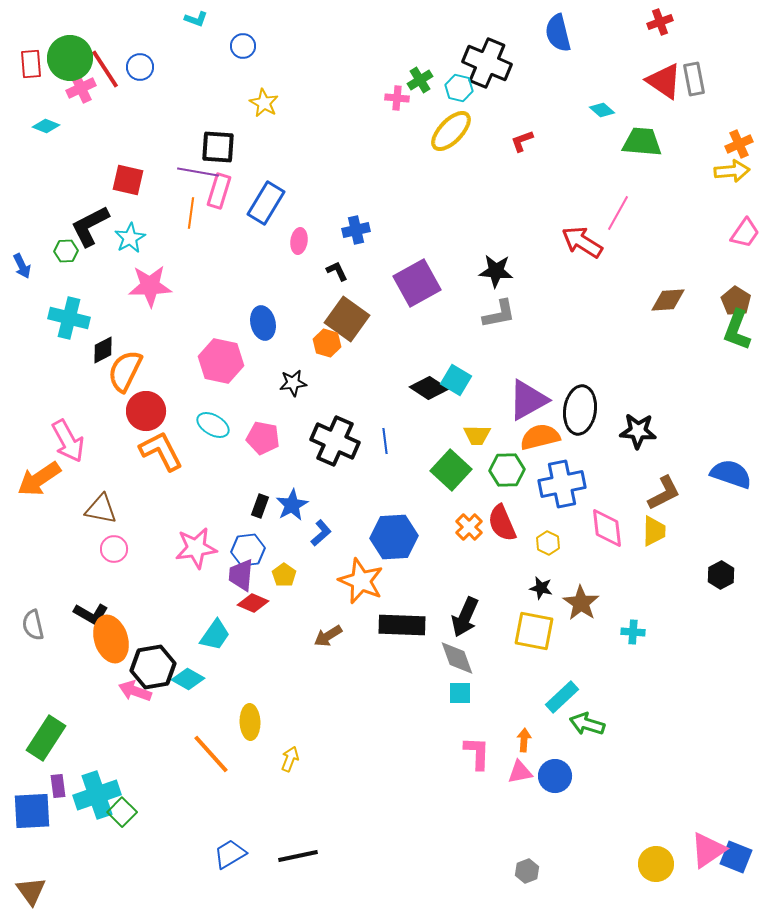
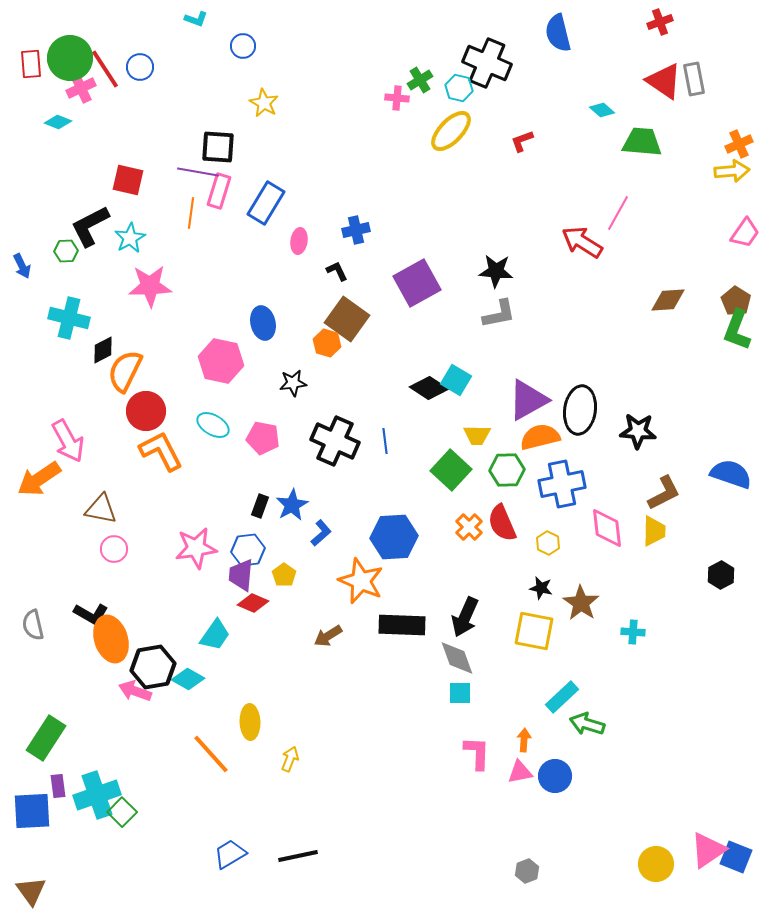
cyan diamond at (46, 126): moved 12 px right, 4 px up
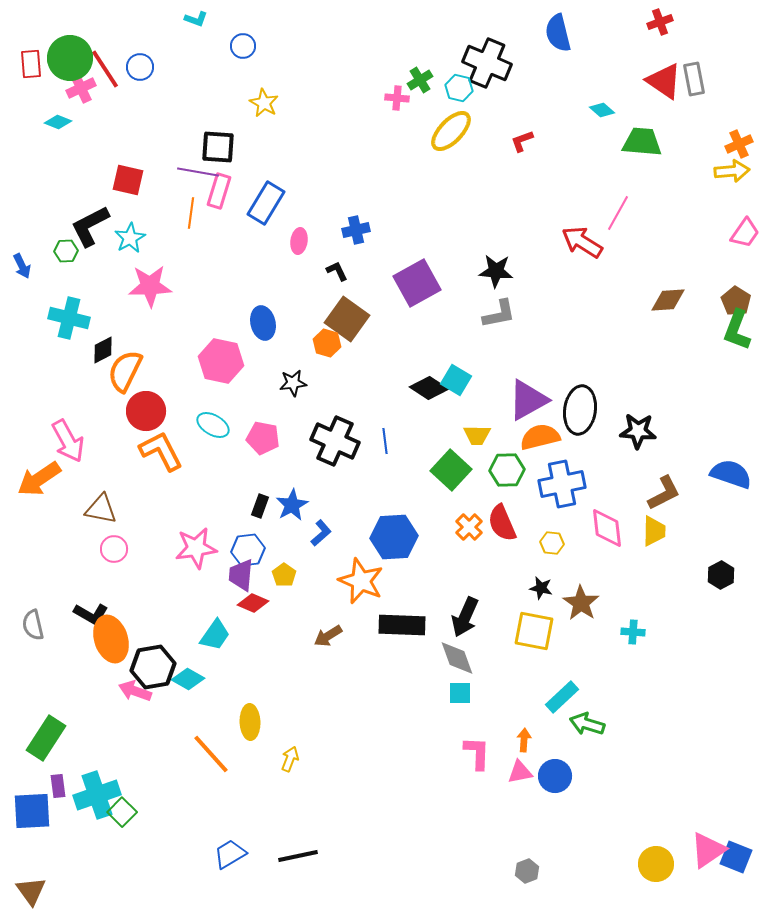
yellow hexagon at (548, 543): moved 4 px right; rotated 20 degrees counterclockwise
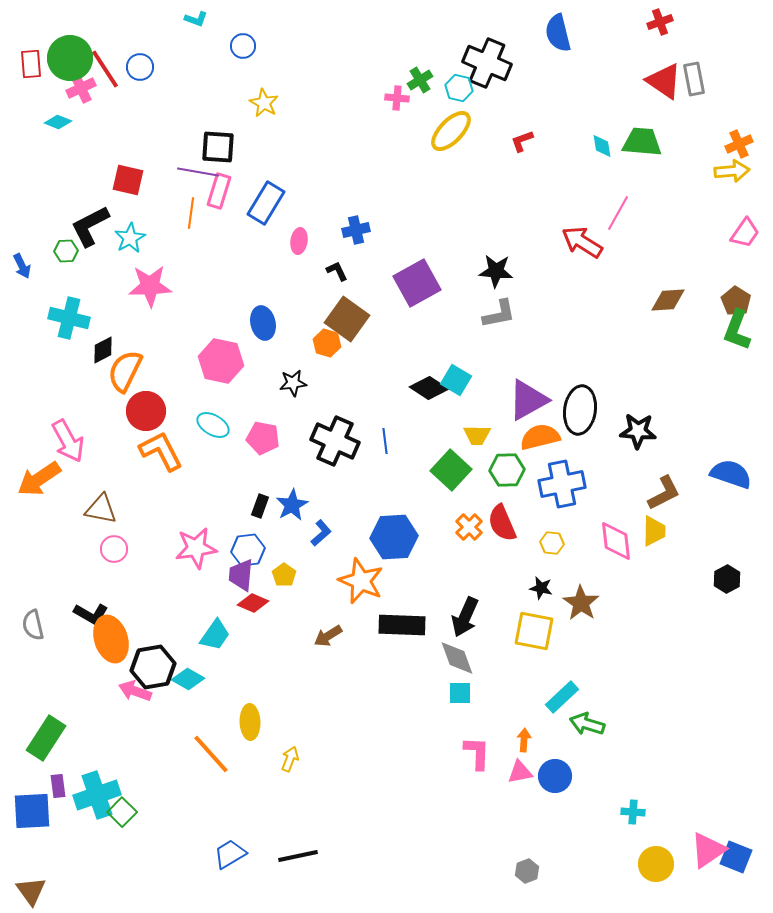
cyan diamond at (602, 110): moved 36 px down; rotated 40 degrees clockwise
pink diamond at (607, 528): moved 9 px right, 13 px down
black hexagon at (721, 575): moved 6 px right, 4 px down
cyan cross at (633, 632): moved 180 px down
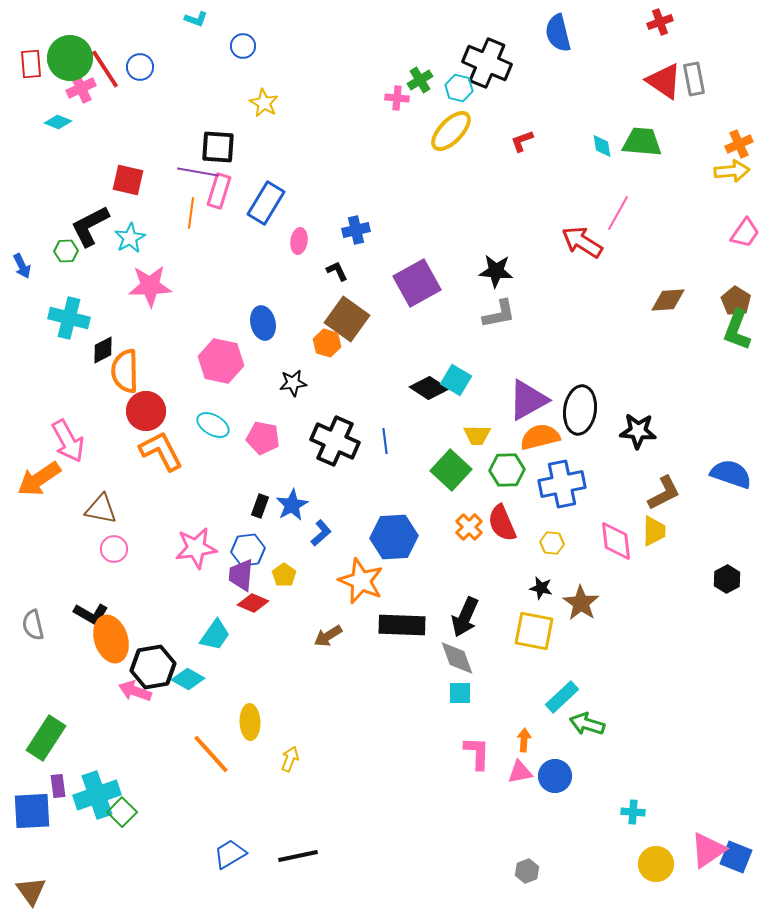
orange semicircle at (125, 371): rotated 27 degrees counterclockwise
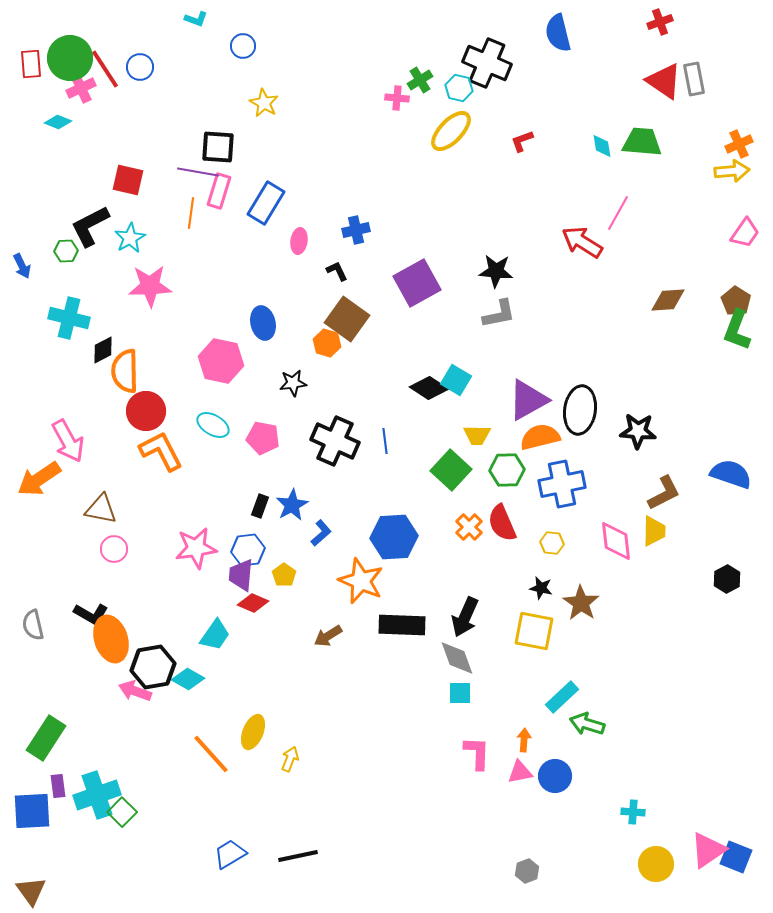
yellow ellipse at (250, 722): moved 3 px right, 10 px down; rotated 24 degrees clockwise
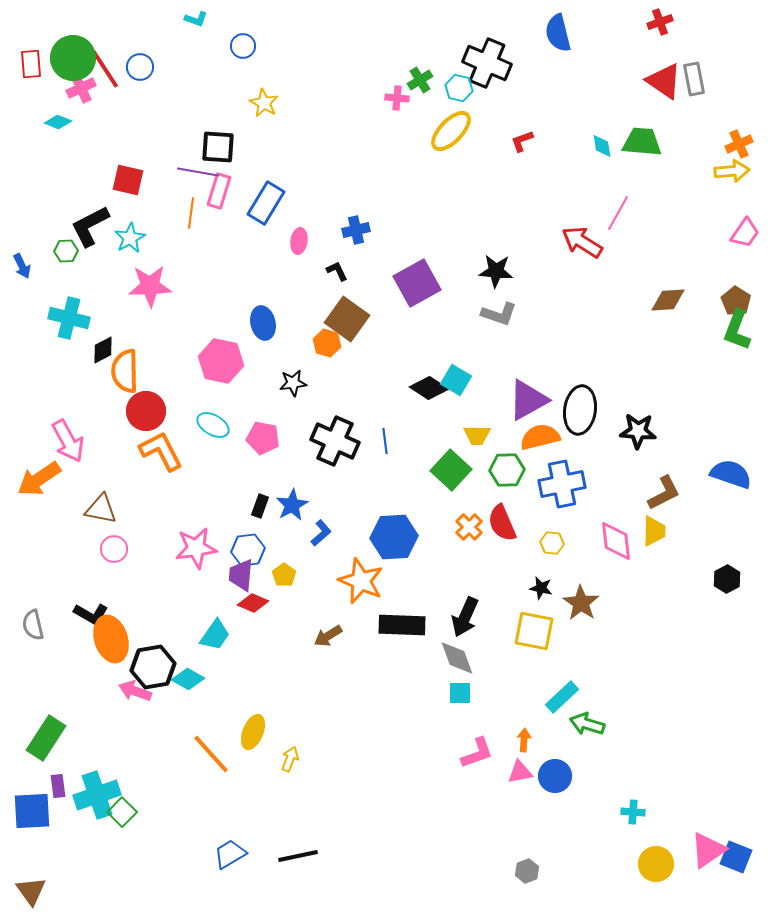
green circle at (70, 58): moved 3 px right
gray L-shape at (499, 314): rotated 30 degrees clockwise
pink L-shape at (477, 753): rotated 69 degrees clockwise
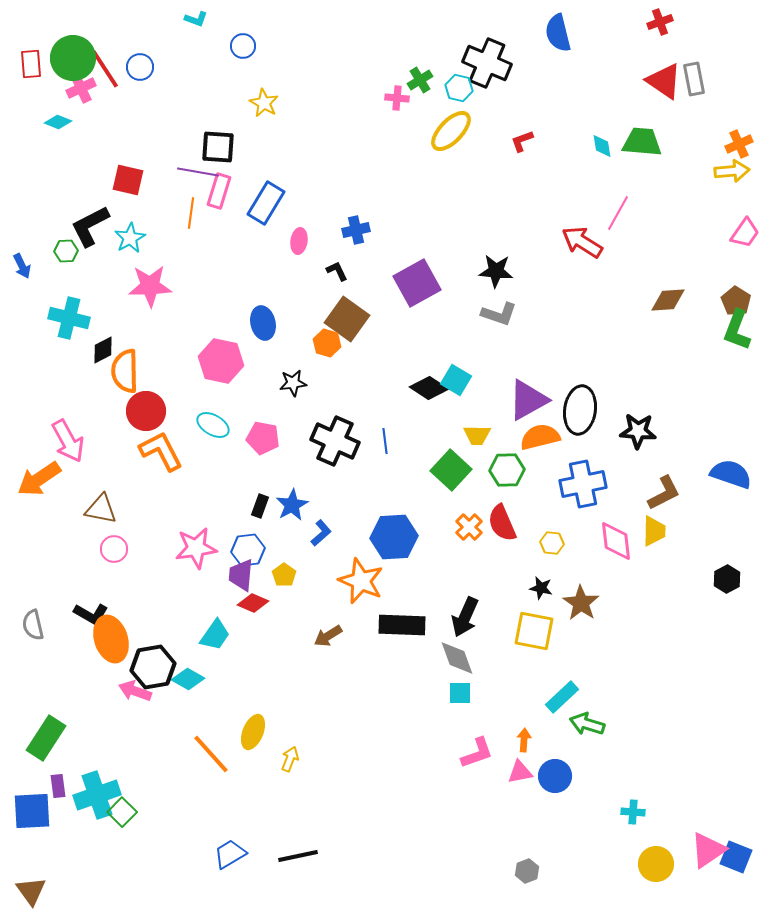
blue cross at (562, 484): moved 21 px right
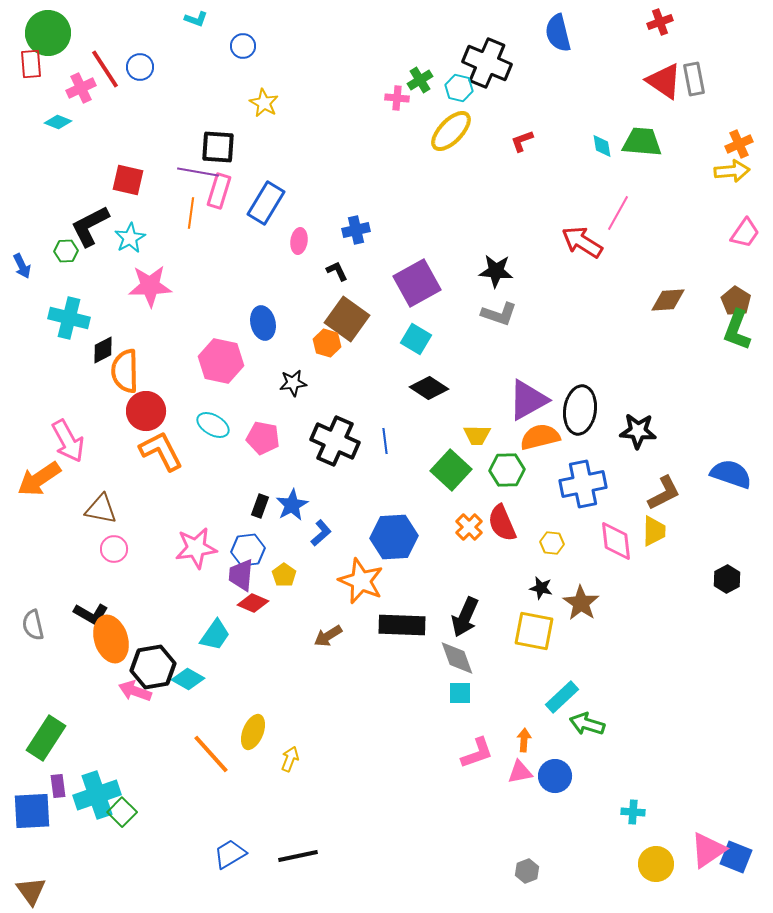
green circle at (73, 58): moved 25 px left, 25 px up
cyan square at (456, 380): moved 40 px left, 41 px up
